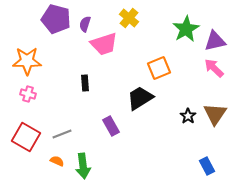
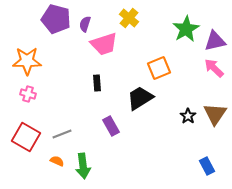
black rectangle: moved 12 px right
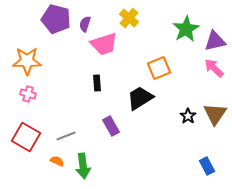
gray line: moved 4 px right, 2 px down
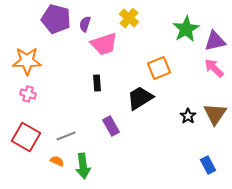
blue rectangle: moved 1 px right, 1 px up
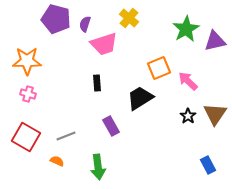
pink arrow: moved 26 px left, 13 px down
green arrow: moved 15 px right, 1 px down
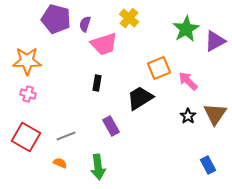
purple triangle: rotated 15 degrees counterclockwise
black rectangle: rotated 14 degrees clockwise
orange semicircle: moved 3 px right, 2 px down
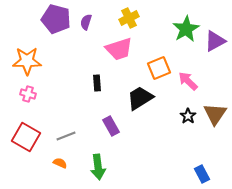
yellow cross: rotated 24 degrees clockwise
purple semicircle: moved 1 px right, 2 px up
pink trapezoid: moved 15 px right, 5 px down
black rectangle: rotated 14 degrees counterclockwise
blue rectangle: moved 6 px left, 9 px down
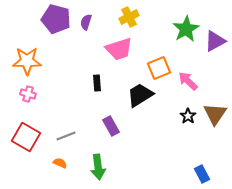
yellow cross: moved 1 px up
black trapezoid: moved 3 px up
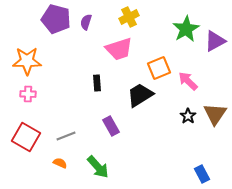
pink cross: rotated 14 degrees counterclockwise
green arrow: rotated 35 degrees counterclockwise
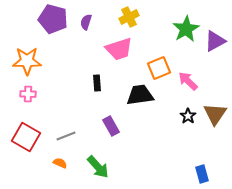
purple pentagon: moved 3 px left
black trapezoid: rotated 24 degrees clockwise
blue rectangle: rotated 12 degrees clockwise
